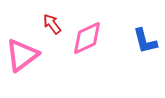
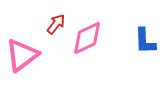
red arrow: moved 4 px right; rotated 75 degrees clockwise
blue L-shape: rotated 12 degrees clockwise
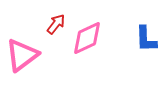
blue L-shape: moved 1 px right, 2 px up
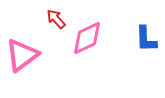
red arrow: moved 5 px up; rotated 80 degrees counterclockwise
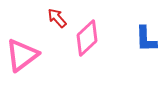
red arrow: moved 1 px right, 1 px up
pink diamond: rotated 18 degrees counterclockwise
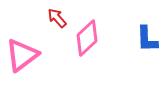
blue L-shape: moved 1 px right
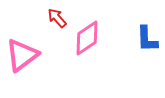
pink diamond: rotated 9 degrees clockwise
